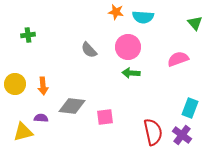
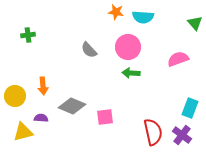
yellow circle: moved 12 px down
gray diamond: rotated 16 degrees clockwise
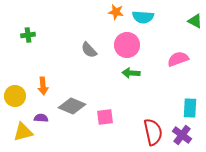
green triangle: moved 2 px up; rotated 21 degrees counterclockwise
pink circle: moved 1 px left, 2 px up
cyan rectangle: rotated 18 degrees counterclockwise
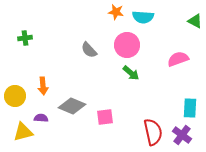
green cross: moved 3 px left, 3 px down
green arrow: rotated 144 degrees counterclockwise
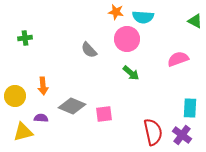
pink circle: moved 6 px up
pink square: moved 1 px left, 3 px up
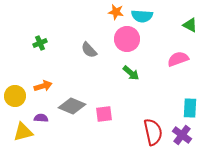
cyan semicircle: moved 1 px left, 1 px up
green triangle: moved 5 px left, 4 px down
green cross: moved 15 px right, 5 px down; rotated 16 degrees counterclockwise
orange arrow: rotated 102 degrees counterclockwise
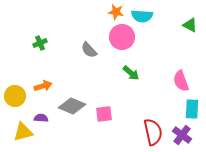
pink circle: moved 5 px left, 2 px up
pink semicircle: moved 3 px right, 22 px down; rotated 90 degrees counterclockwise
cyan rectangle: moved 2 px right, 1 px down
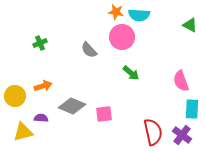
cyan semicircle: moved 3 px left, 1 px up
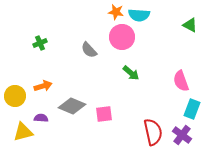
cyan rectangle: rotated 18 degrees clockwise
